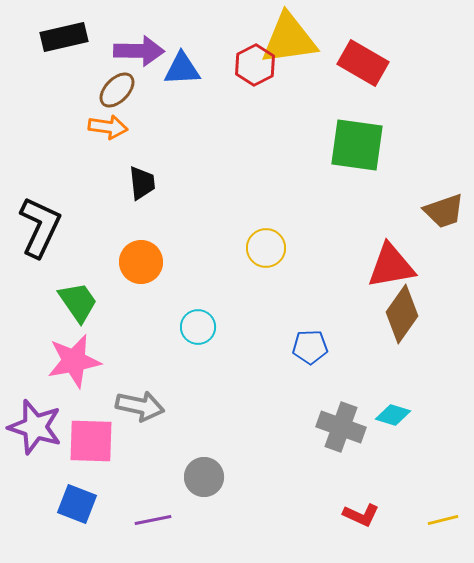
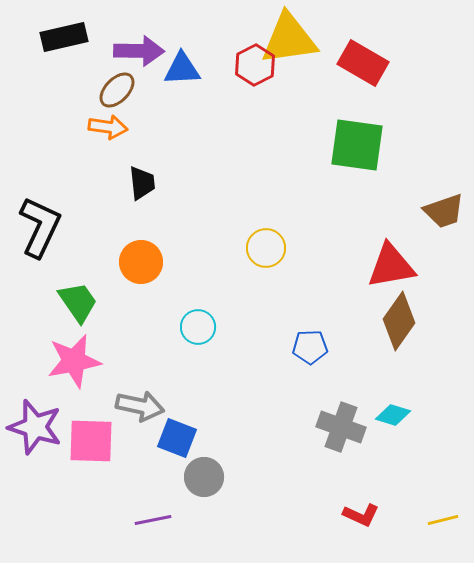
brown diamond: moved 3 px left, 7 px down
blue square: moved 100 px right, 66 px up
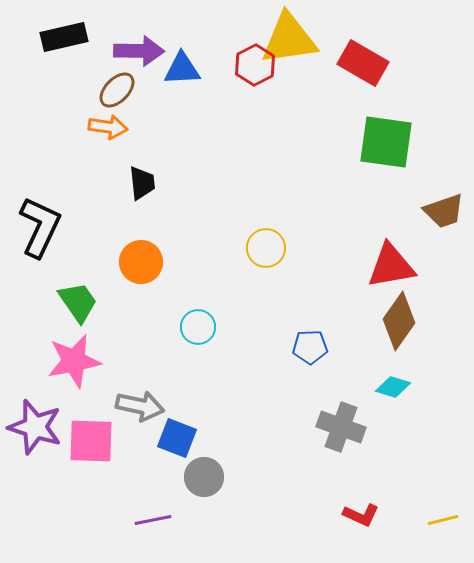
green square: moved 29 px right, 3 px up
cyan diamond: moved 28 px up
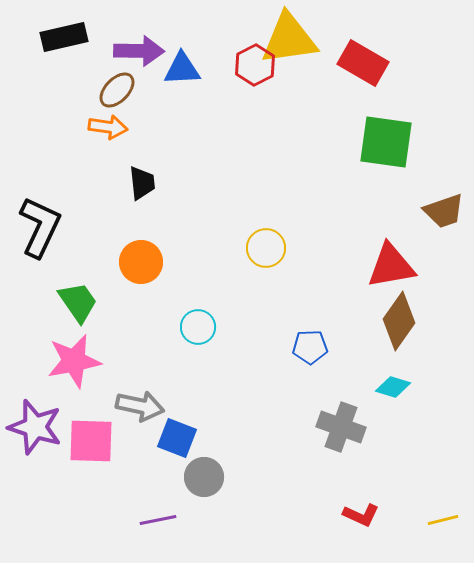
purple line: moved 5 px right
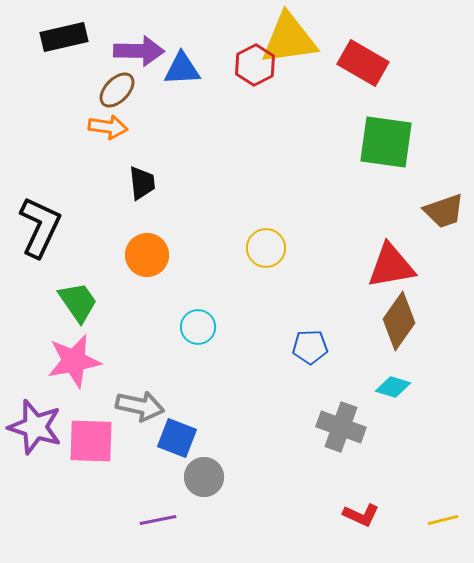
orange circle: moved 6 px right, 7 px up
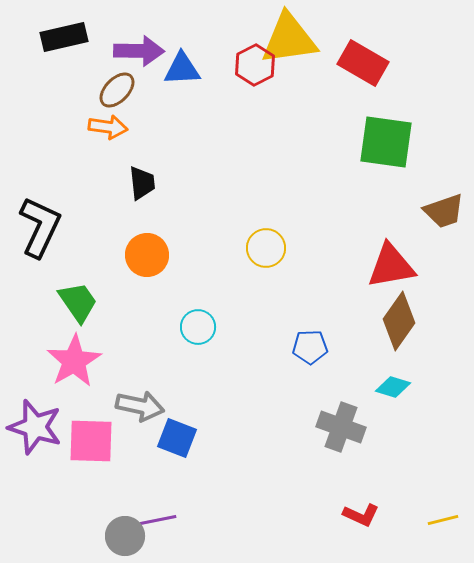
pink star: rotated 20 degrees counterclockwise
gray circle: moved 79 px left, 59 px down
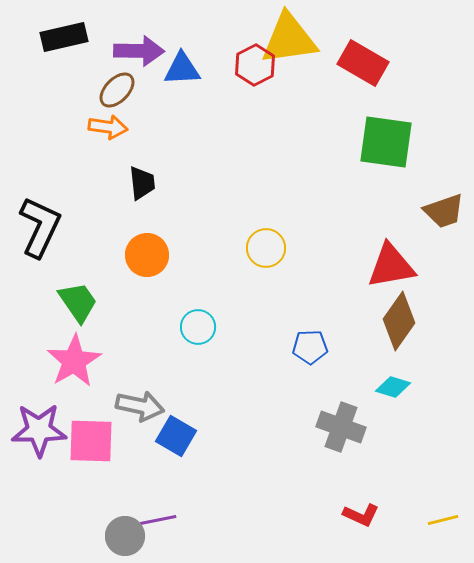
purple star: moved 4 px right, 3 px down; rotated 18 degrees counterclockwise
blue square: moved 1 px left, 2 px up; rotated 9 degrees clockwise
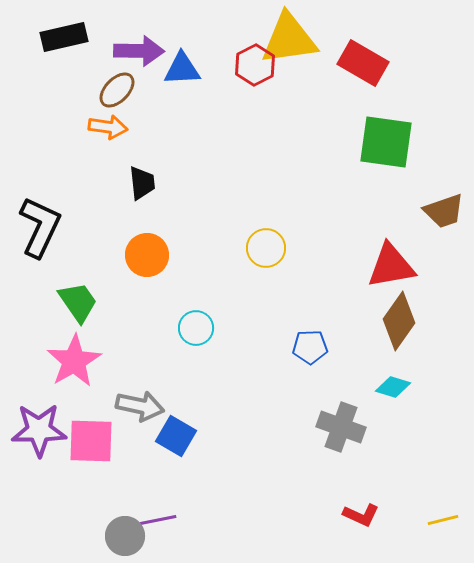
cyan circle: moved 2 px left, 1 px down
